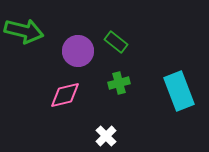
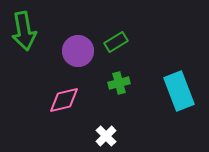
green arrow: rotated 66 degrees clockwise
green rectangle: rotated 70 degrees counterclockwise
pink diamond: moved 1 px left, 5 px down
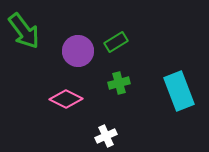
green arrow: rotated 27 degrees counterclockwise
pink diamond: moved 2 px right, 1 px up; rotated 40 degrees clockwise
white cross: rotated 20 degrees clockwise
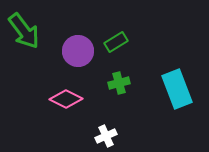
cyan rectangle: moved 2 px left, 2 px up
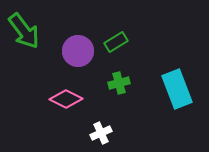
white cross: moved 5 px left, 3 px up
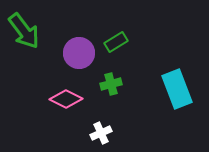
purple circle: moved 1 px right, 2 px down
green cross: moved 8 px left, 1 px down
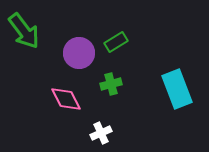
pink diamond: rotated 36 degrees clockwise
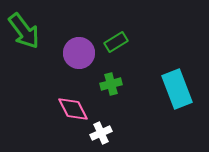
pink diamond: moved 7 px right, 10 px down
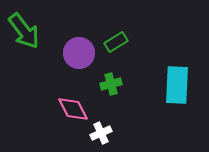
cyan rectangle: moved 4 px up; rotated 24 degrees clockwise
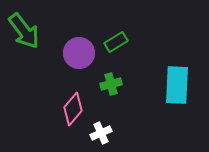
pink diamond: rotated 68 degrees clockwise
